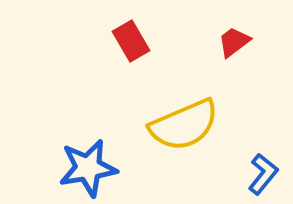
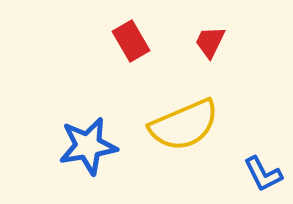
red trapezoid: moved 24 px left; rotated 27 degrees counterclockwise
blue star: moved 22 px up
blue L-shape: rotated 114 degrees clockwise
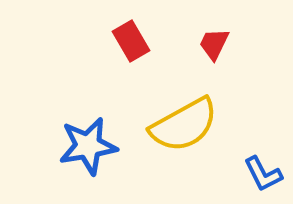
red trapezoid: moved 4 px right, 2 px down
yellow semicircle: rotated 6 degrees counterclockwise
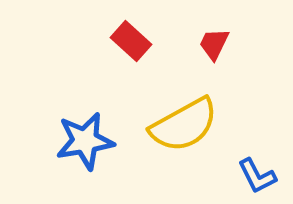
red rectangle: rotated 18 degrees counterclockwise
blue star: moved 3 px left, 5 px up
blue L-shape: moved 6 px left, 2 px down
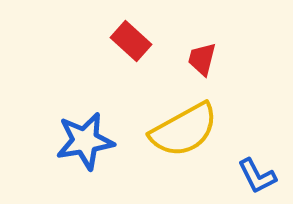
red trapezoid: moved 12 px left, 15 px down; rotated 12 degrees counterclockwise
yellow semicircle: moved 5 px down
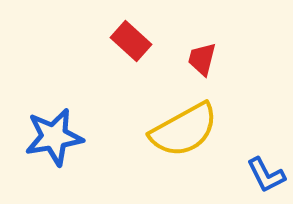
blue star: moved 31 px left, 4 px up
blue L-shape: moved 9 px right, 1 px up
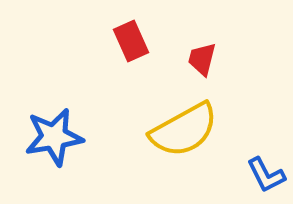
red rectangle: rotated 24 degrees clockwise
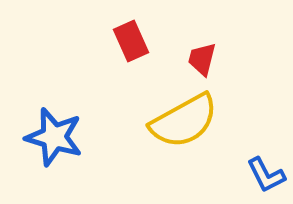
yellow semicircle: moved 9 px up
blue star: rotated 26 degrees clockwise
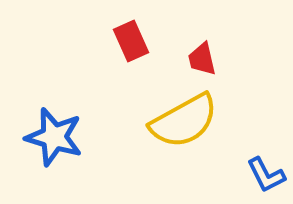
red trapezoid: rotated 27 degrees counterclockwise
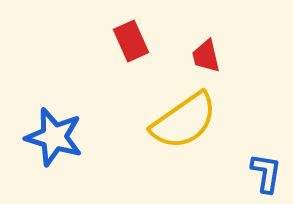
red trapezoid: moved 4 px right, 3 px up
yellow semicircle: rotated 6 degrees counterclockwise
blue L-shape: moved 2 px up; rotated 144 degrees counterclockwise
